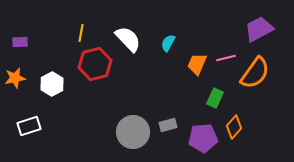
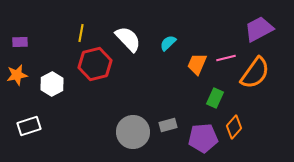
cyan semicircle: rotated 18 degrees clockwise
orange star: moved 2 px right, 3 px up
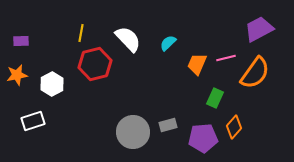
purple rectangle: moved 1 px right, 1 px up
white rectangle: moved 4 px right, 5 px up
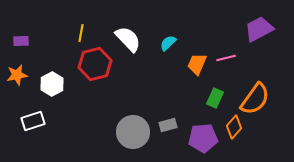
orange semicircle: moved 26 px down
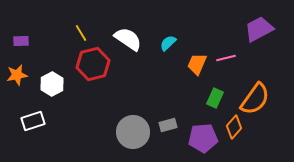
yellow line: rotated 42 degrees counterclockwise
white semicircle: rotated 12 degrees counterclockwise
red hexagon: moved 2 px left
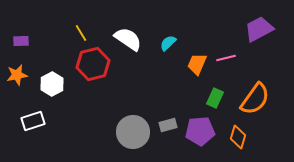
orange diamond: moved 4 px right, 10 px down; rotated 25 degrees counterclockwise
purple pentagon: moved 3 px left, 7 px up
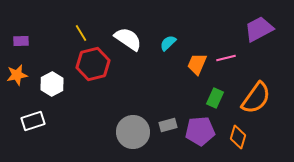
orange semicircle: moved 1 px right, 1 px up
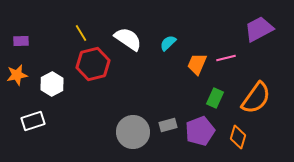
purple pentagon: rotated 16 degrees counterclockwise
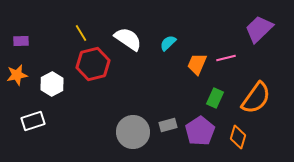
purple trapezoid: rotated 16 degrees counterclockwise
purple pentagon: rotated 12 degrees counterclockwise
